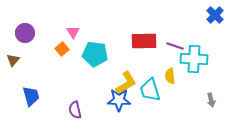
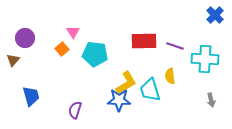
purple circle: moved 5 px down
cyan cross: moved 11 px right
purple semicircle: rotated 30 degrees clockwise
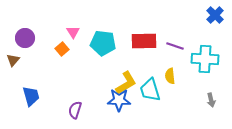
cyan pentagon: moved 8 px right, 11 px up
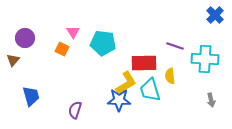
red rectangle: moved 22 px down
orange square: rotated 24 degrees counterclockwise
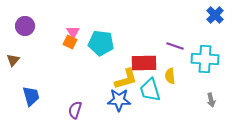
purple circle: moved 12 px up
cyan pentagon: moved 2 px left
orange square: moved 8 px right, 7 px up
yellow L-shape: moved 4 px up; rotated 15 degrees clockwise
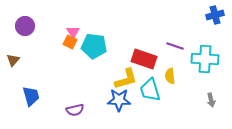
blue cross: rotated 30 degrees clockwise
cyan pentagon: moved 7 px left, 3 px down
red rectangle: moved 4 px up; rotated 20 degrees clockwise
purple semicircle: rotated 120 degrees counterclockwise
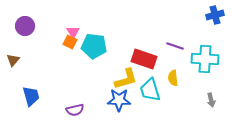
yellow semicircle: moved 3 px right, 2 px down
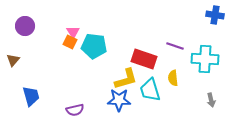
blue cross: rotated 24 degrees clockwise
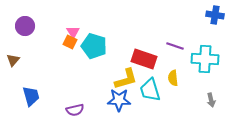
cyan pentagon: rotated 10 degrees clockwise
